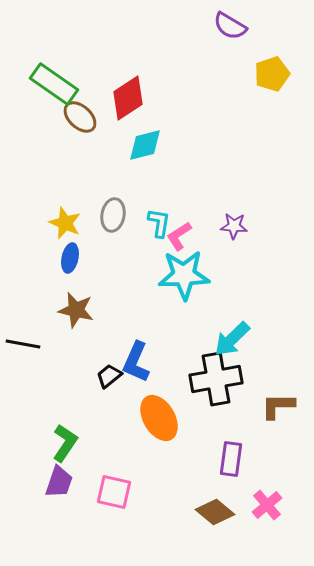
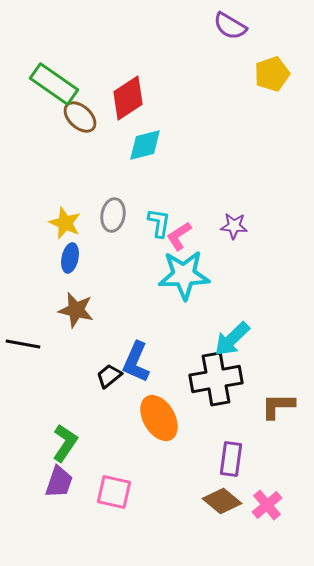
brown diamond: moved 7 px right, 11 px up
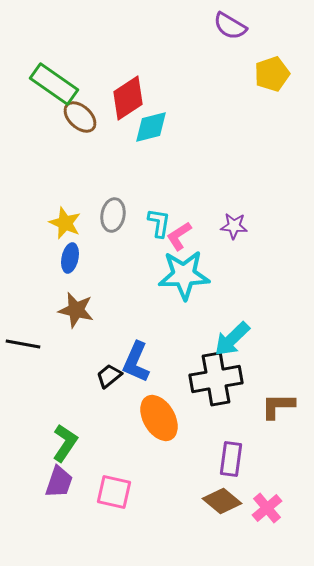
cyan diamond: moved 6 px right, 18 px up
pink cross: moved 3 px down
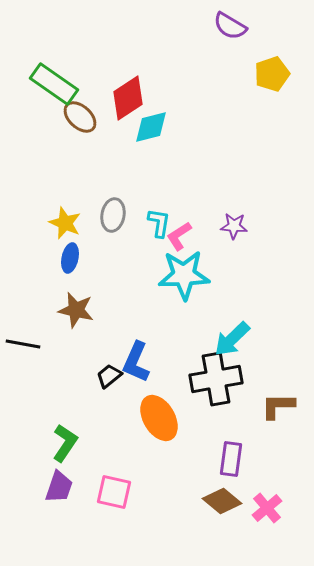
purple trapezoid: moved 5 px down
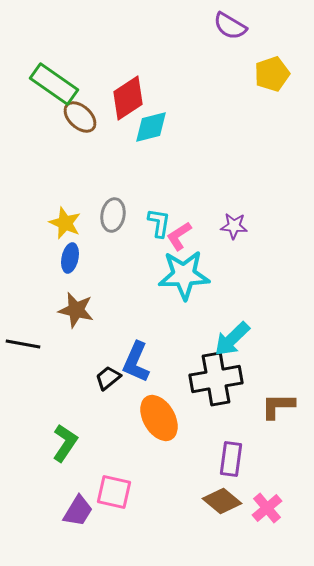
black trapezoid: moved 1 px left, 2 px down
purple trapezoid: moved 19 px right, 24 px down; rotated 12 degrees clockwise
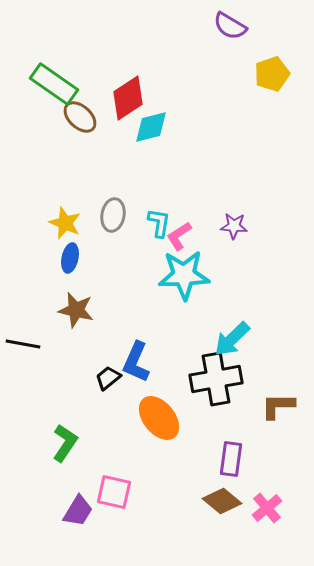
orange ellipse: rotated 9 degrees counterclockwise
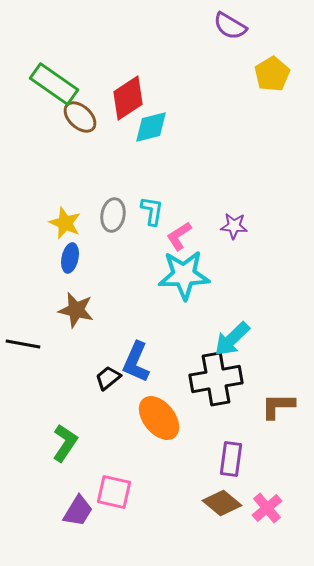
yellow pentagon: rotated 12 degrees counterclockwise
cyan L-shape: moved 7 px left, 12 px up
brown diamond: moved 2 px down
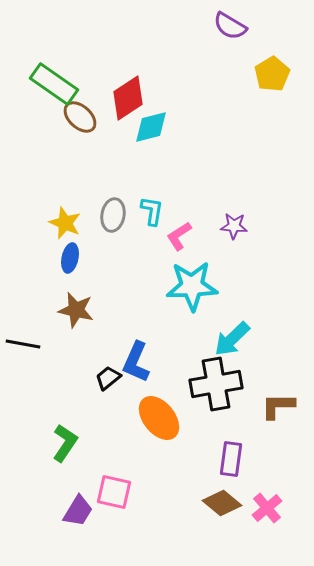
cyan star: moved 8 px right, 11 px down
black cross: moved 5 px down
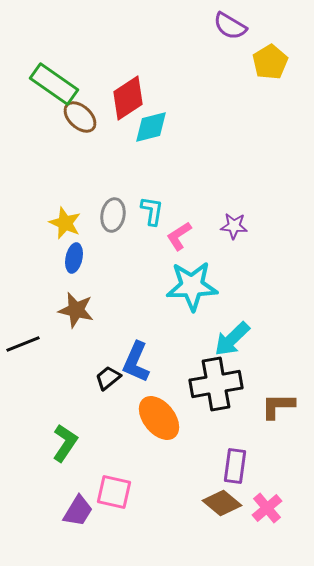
yellow pentagon: moved 2 px left, 12 px up
blue ellipse: moved 4 px right
black line: rotated 32 degrees counterclockwise
purple rectangle: moved 4 px right, 7 px down
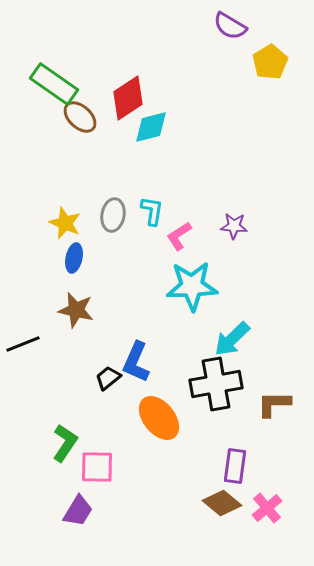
brown L-shape: moved 4 px left, 2 px up
pink square: moved 17 px left, 25 px up; rotated 12 degrees counterclockwise
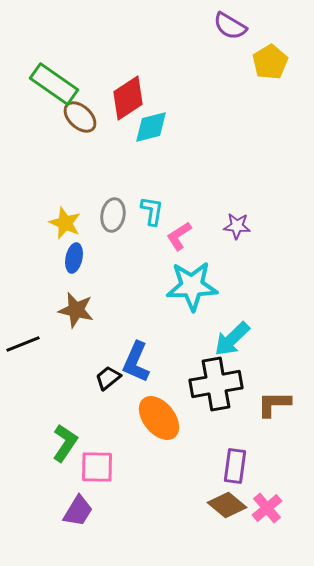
purple star: moved 3 px right
brown diamond: moved 5 px right, 2 px down
